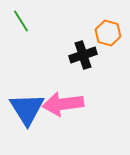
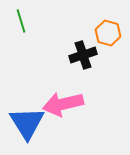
green line: rotated 15 degrees clockwise
pink arrow: rotated 6 degrees counterclockwise
blue triangle: moved 14 px down
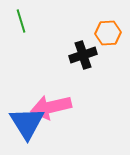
orange hexagon: rotated 20 degrees counterclockwise
pink arrow: moved 12 px left, 3 px down
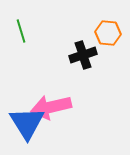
green line: moved 10 px down
orange hexagon: rotated 10 degrees clockwise
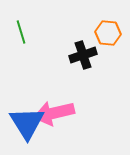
green line: moved 1 px down
pink arrow: moved 3 px right, 6 px down
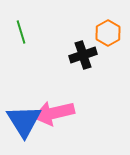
orange hexagon: rotated 25 degrees clockwise
blue triangle: moved 3 px left, 2 px up
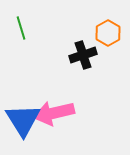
green line: moved 4 px up
blue triangle: moved 1 px left, 1 px up
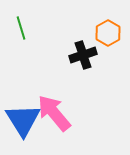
pink arrow: rotated 63 degrees clockwise
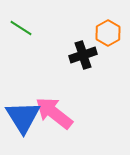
green line: rotated 40 degrees counterclockwise
pink arrow: rotated 12 degrees counterclockwise
blue triangle: moved 3 px up
